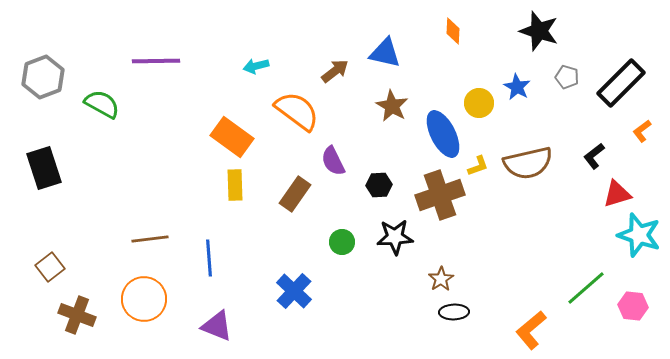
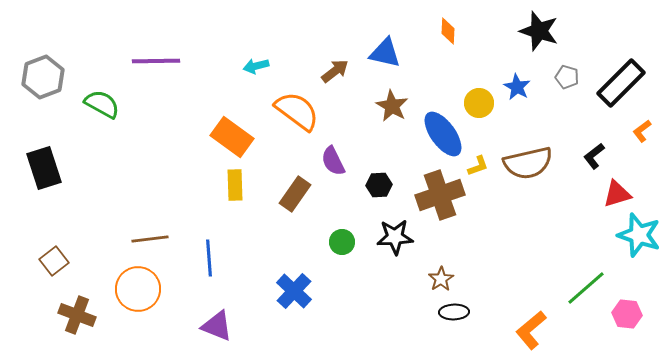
orange diamond at (453, 31): moved 5 px left
blue ellipse at (443, 134): rotated 9 degrees counterclockwise
brown square at (50, 267): moved 4 px right, 6 px up
orange circle at (144, 299): moved 6 px left, 10 px up
pink hexagon at (633, 306): moved 6 px left, 8 px down
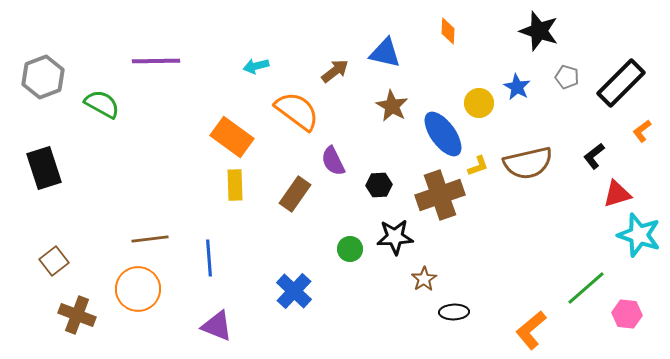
green circle at (342, 242): moved 8 px right, 7 px down
brown star at (441, 279): moved 17 px left
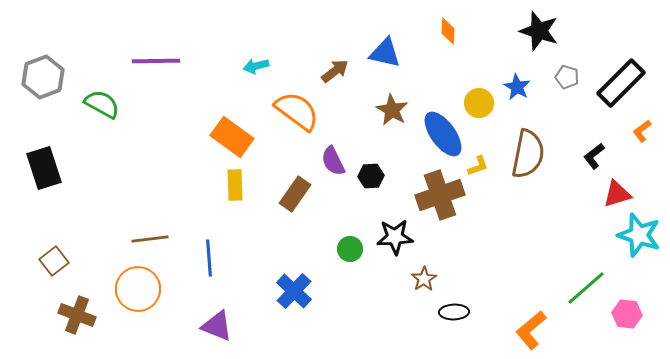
brown star at (392, 106): moved 4 px down
brown semicircle at (528, 163): moved 9 px up; rotated 66 degrees counterclockwise
black hexagon at (379, 185): moved 8 px left, 9 px up
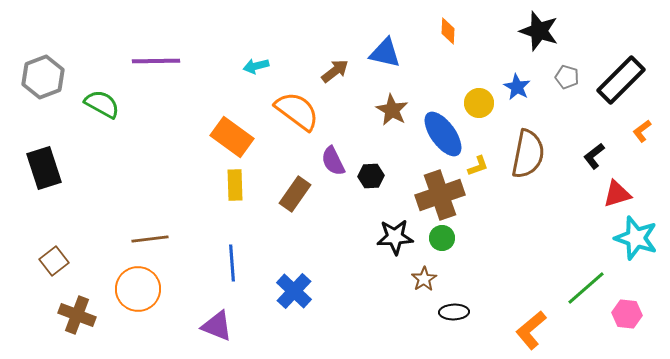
black rectangle at (621, 83): moved 3 px up
cyan star at (639, 235): moved 3 px left, 3 px down
green circle at (350, 249): moved 92 px right, 11 px up
blue line at (209, 258): moved 23 px right, 5 px down
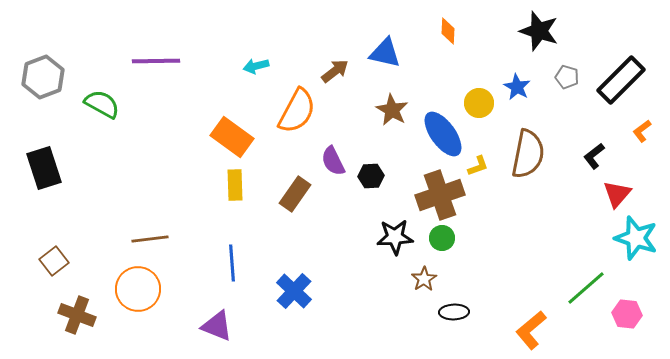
orange semicircle at (297, 111): rotated 81 degrees clockwise
red triangle at (617, 194): rotated 32 degrees counterclockwise
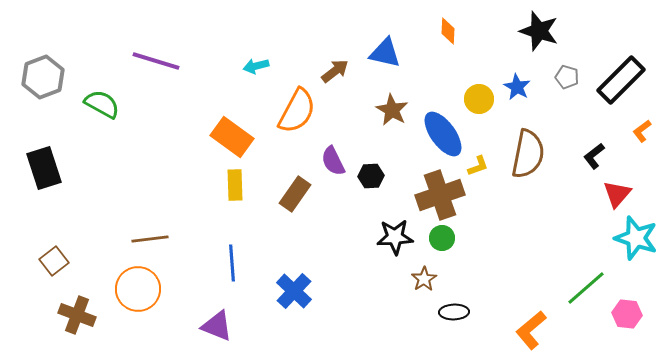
purple line at (156, 61): rotated 18 degrees clockwise
yellow circle at (479, 103): moved 4 px up
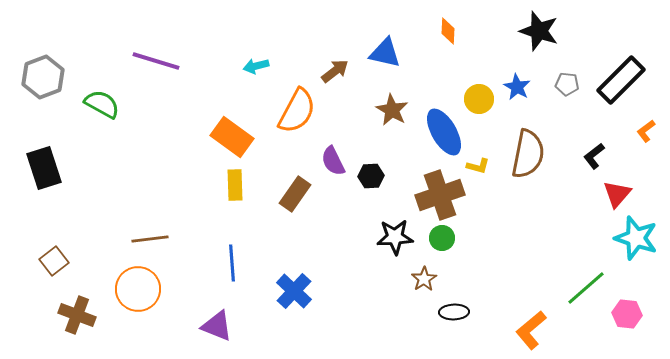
gray pentagon at (567, 77): moved 7 px down; rotated 10 degrees counterclockwise
orange L-shape at (642, 131): moved 4 px right
blue ellipse at (443, 134): moved 1 px right, 2 px up; rotated 6 degrees clockwise
yellow L-shape at (478, 166): rotated 35 degrees clockwise
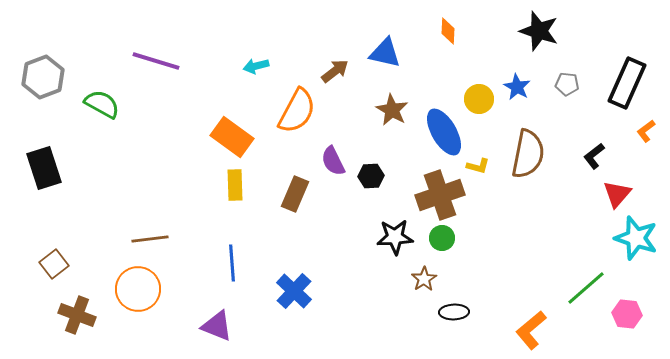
black rectangle at (621, 80): moved 6 px right, 3 px down; rotated 21 degrees counterclockwise
brown rectangle at (295, 194): rotated 12 degrees counterclockwise
brown square at (54, 261): moved 3 px down
